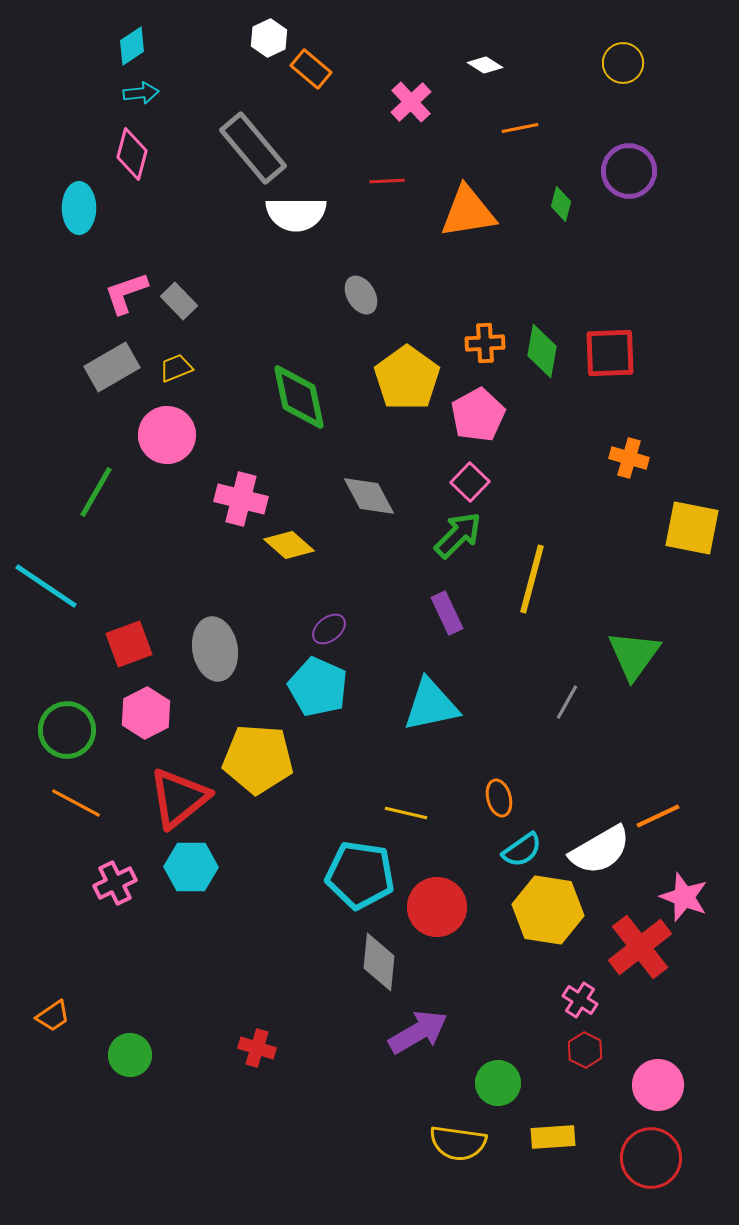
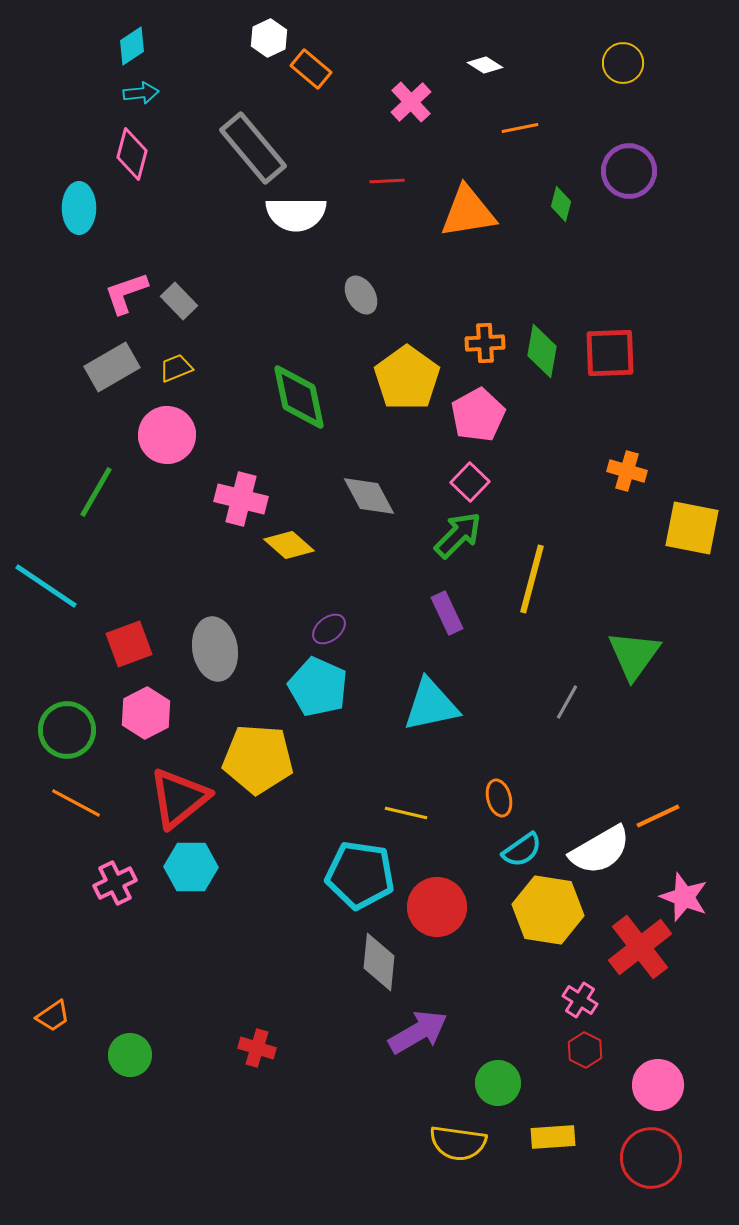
orange cross at (629, 458): moved 2 px left, 13 px down
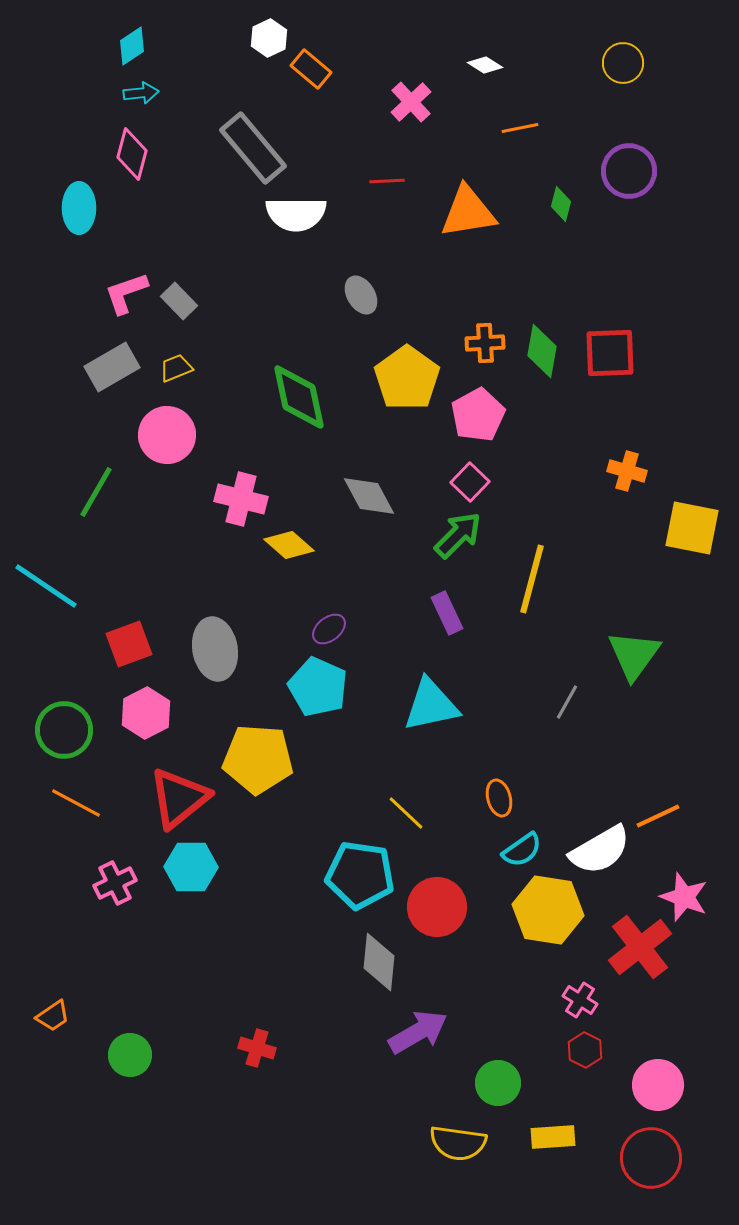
green circle at (67, 730): moved 3 px left
yellow line at (406, 813): rotated 30 degrees clockwise
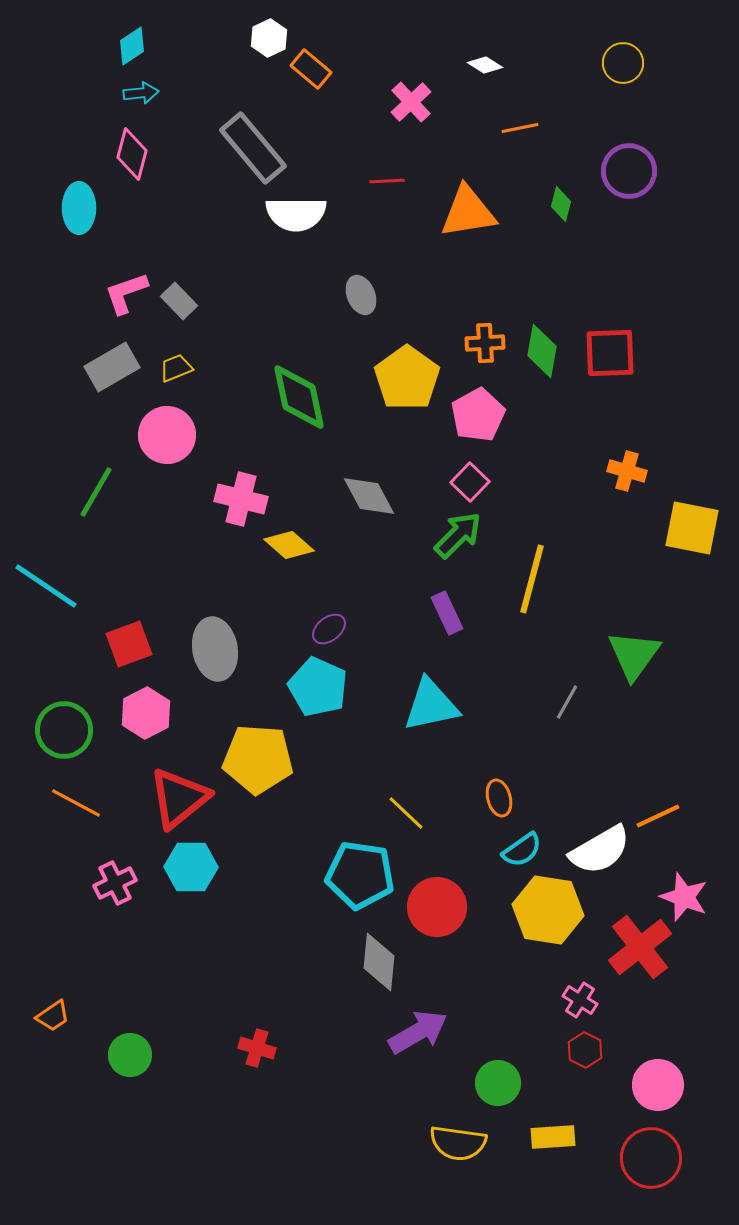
gray ellipse at (361, 295): rotated 9 degrees clockwise
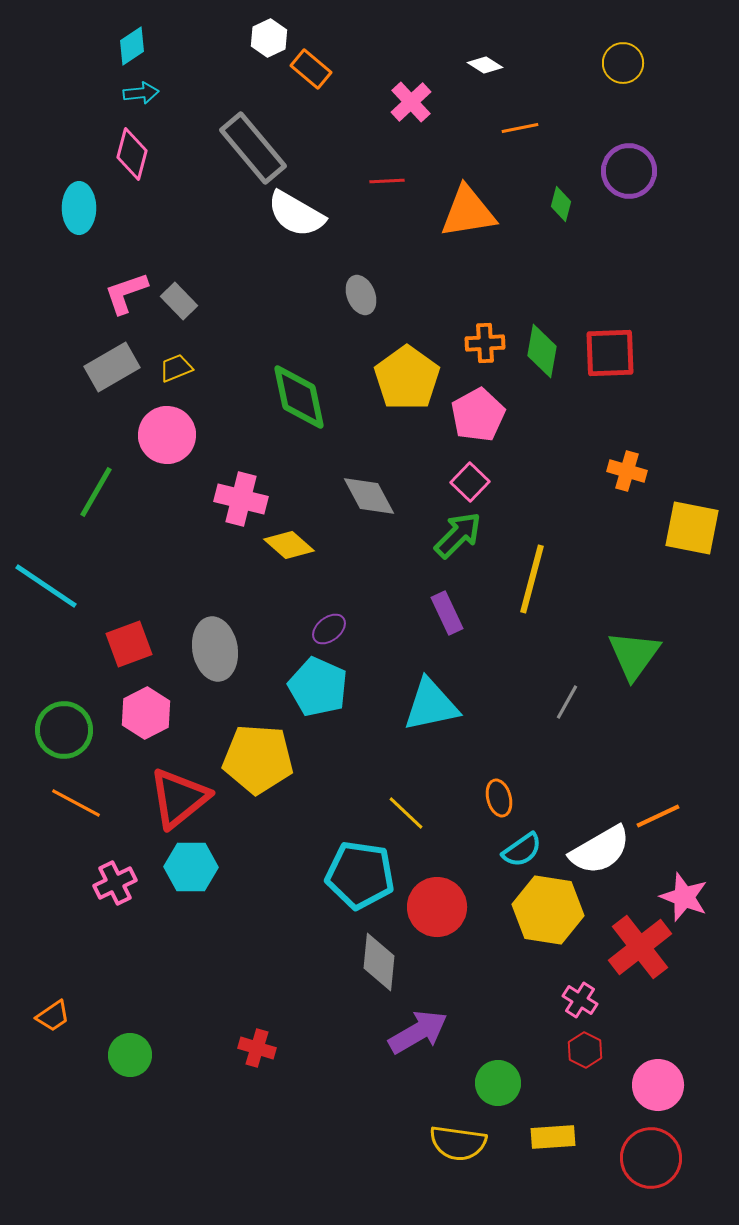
white semicircle at (296, 214): rotated 30 degrees clockwise
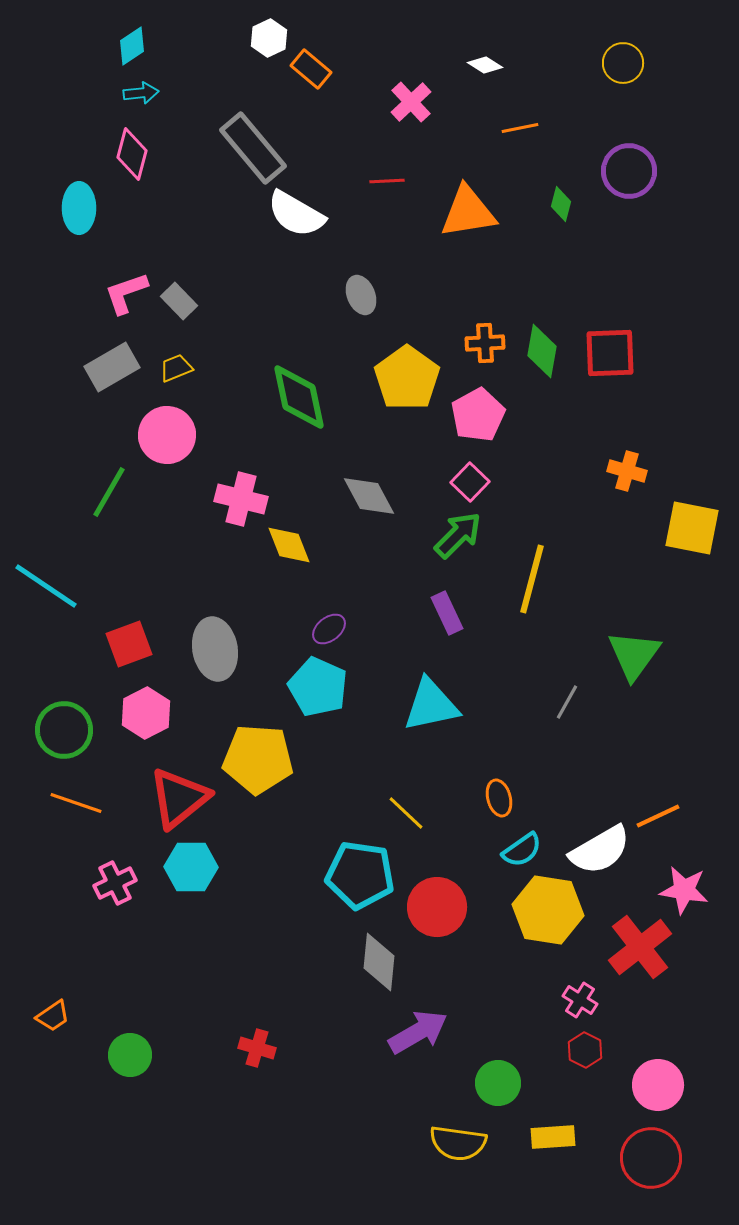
green line at (96, 492): moved 13 px right
yellow diamond at (289, 545): rotated 27 degrees clockwise
orange line at (76, 803): rotated 9 degrees counterclockwise
pink star at (684, 897): moved 7 px up; rotated 12 degrees counterclockwise
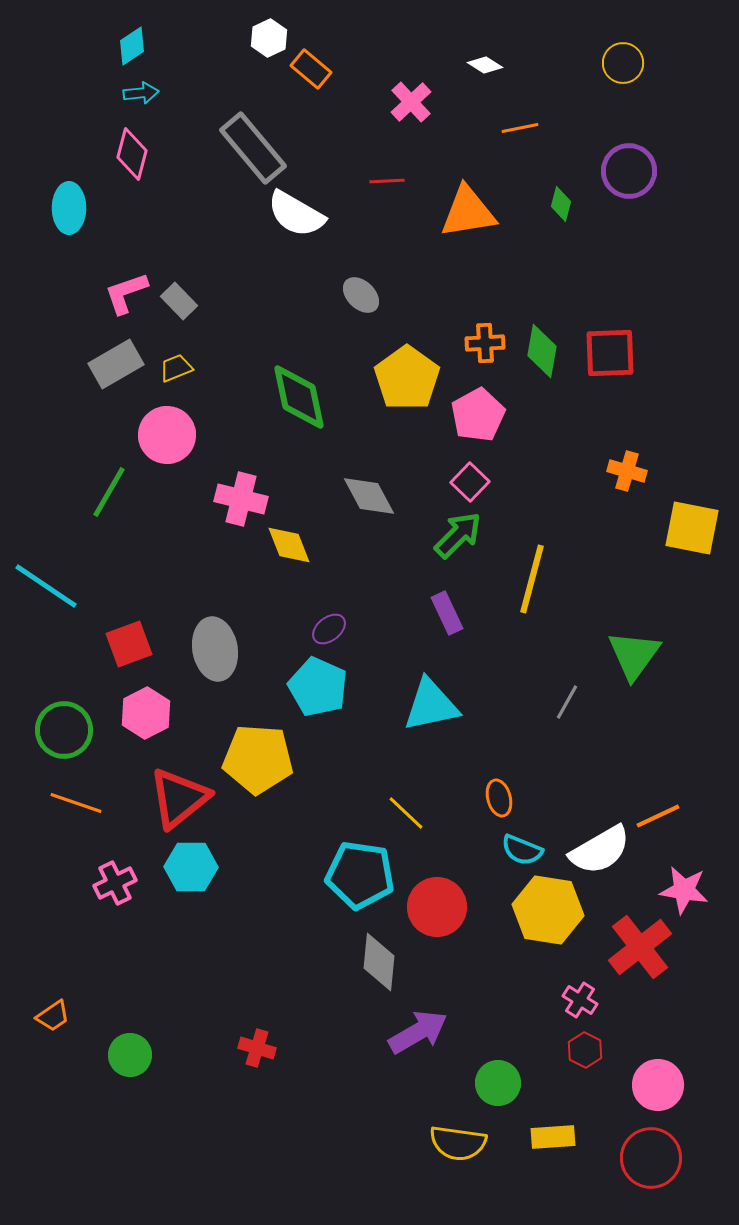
cyan ellipse at (79, 208): moved 10 px left
gray ellipse at (361, 295): rotated 24 degrees counterclockwise
gray rectangle at (112, 367): moved 4 px right, 3 px up
cyan semicircle at (522, 850): rotated 57 degrees clockwise
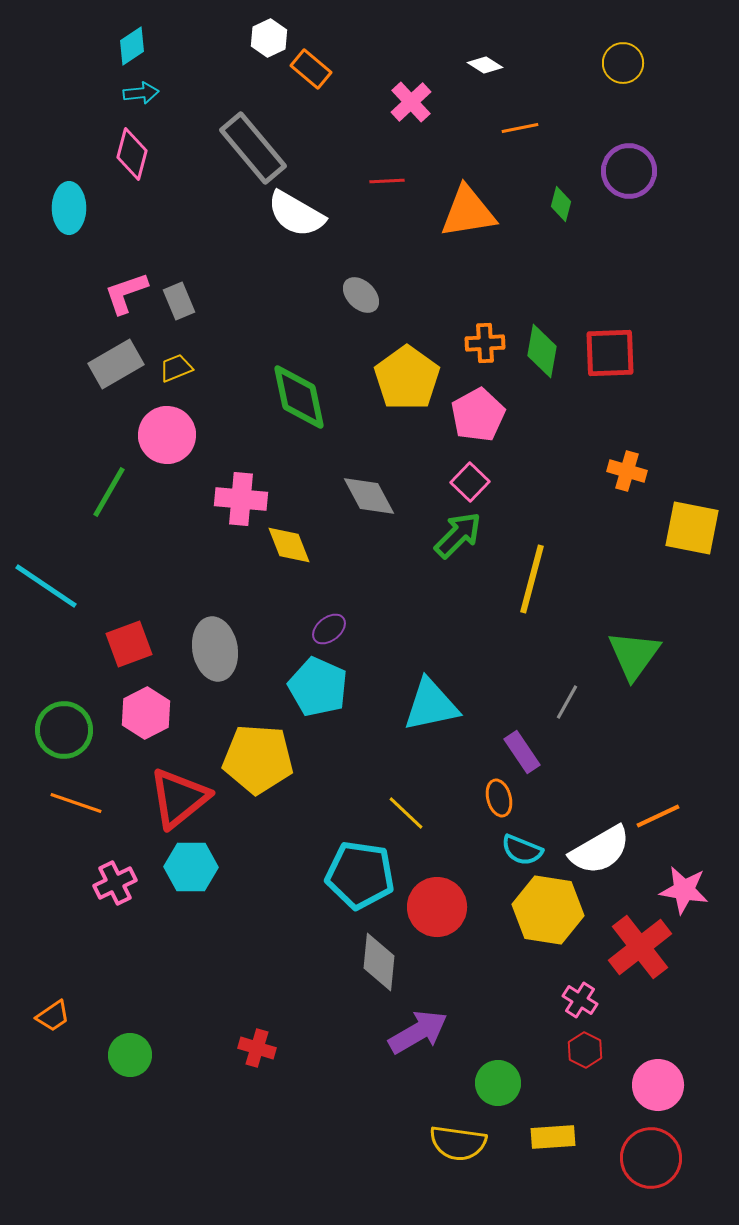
gray rectangle at (179, 301): rotated 21 degrees clockwise
pink cross at (241, 499): rotated 9 degrees counterclockwise
purple rectangle at (447, 613): moved 75 px right, 139 px down; rotated 9 degrees counterclockwise
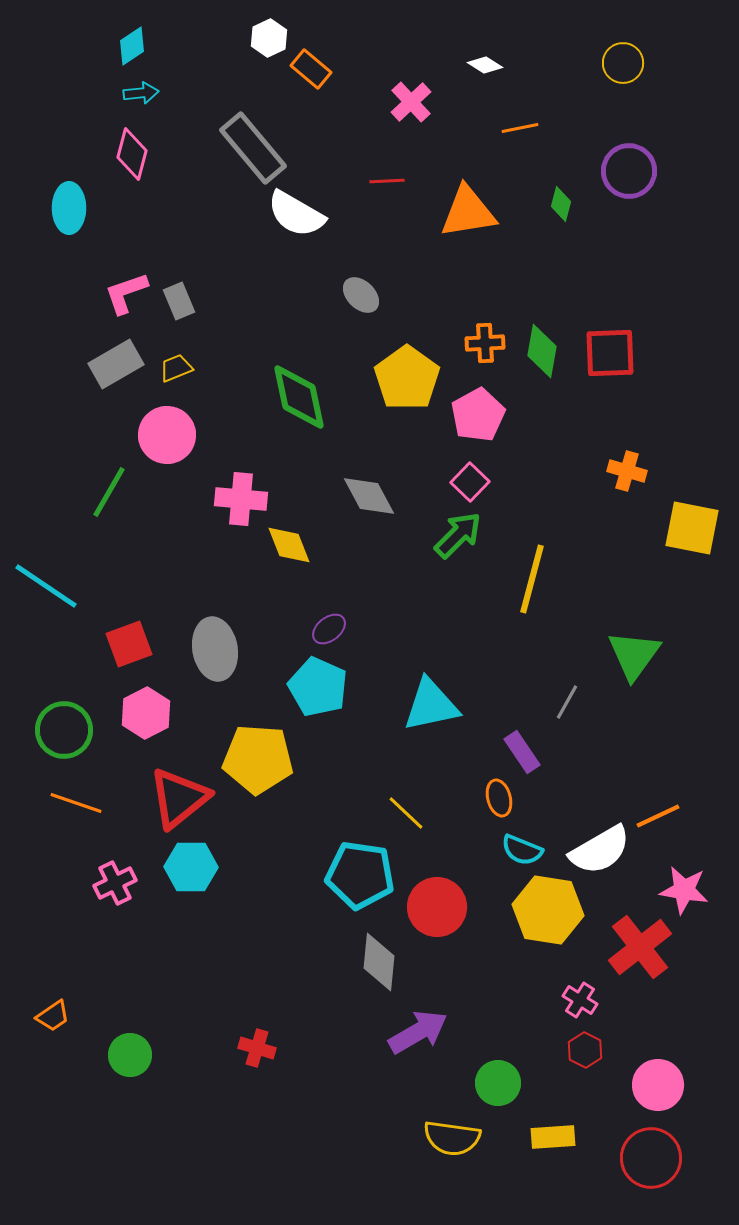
yellow semicircle at (458, 1143): moved 6 px left, 5 px up
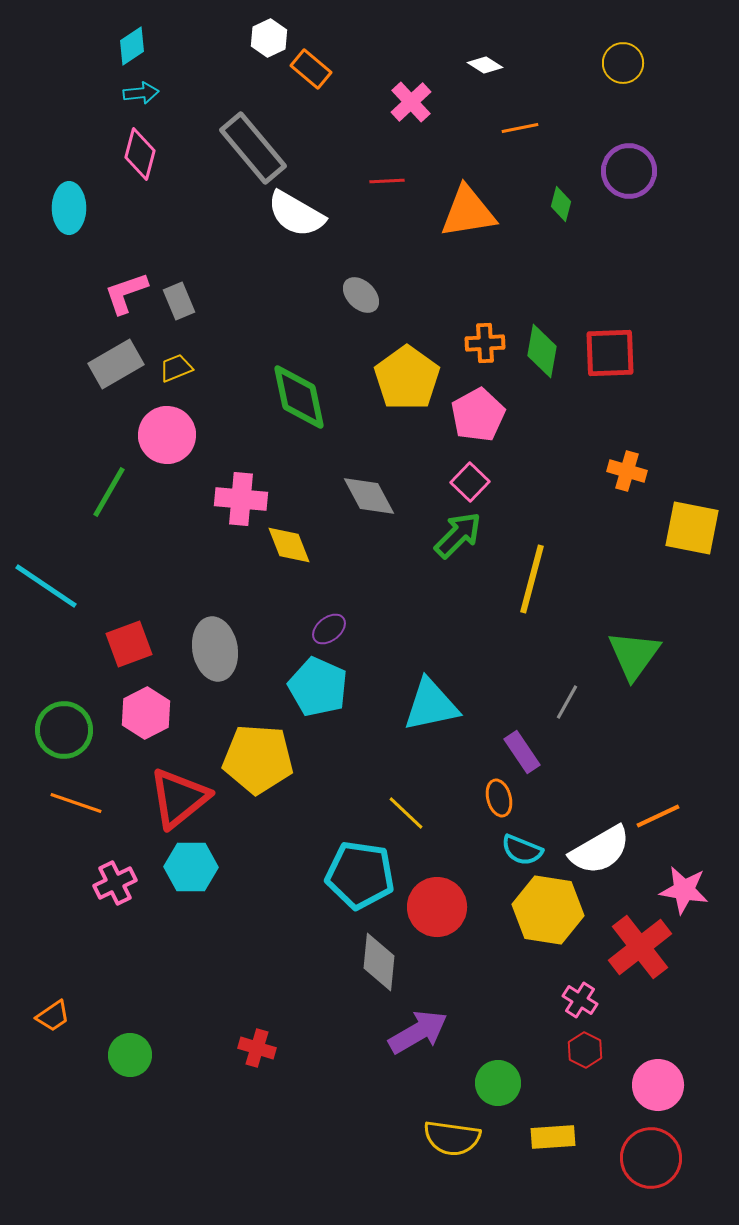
pink diamond at (132, 154): moved 8 px right
